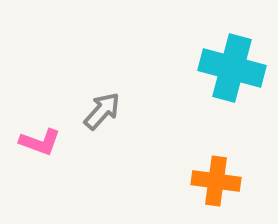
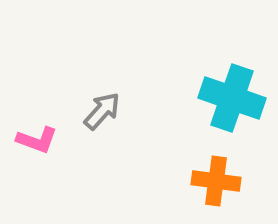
cyan cross: moved 30 px down; rotated 4 degrees clockwise
pink L-shape: moved 3 px left, 2 px up
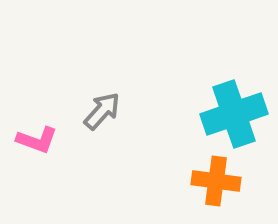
cyan cross: moved 2 px right, 16 px down; rotated 38 degrees counterclockwise
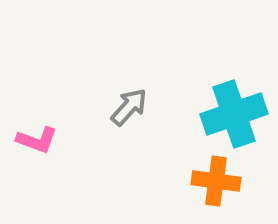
gray arrow: moved 27 px right, 4 px up
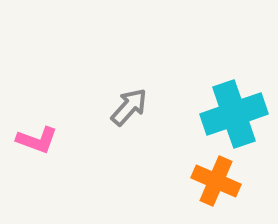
orange cross: rotated 15 degrees clockwise
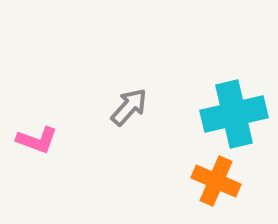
cyan cross: rotated 6 degrees clockwise
